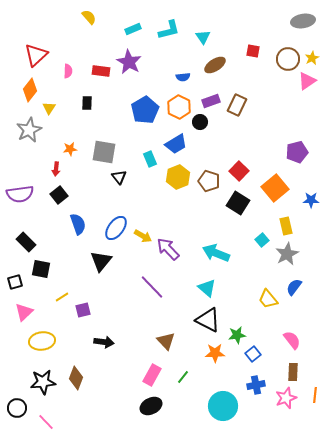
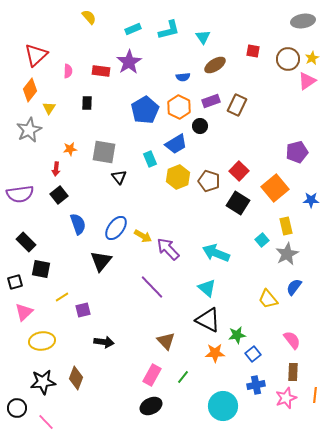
purple star at (129, 62): rotated 10 degrees clockwise
black circle at (200, 122): moved 4 px down
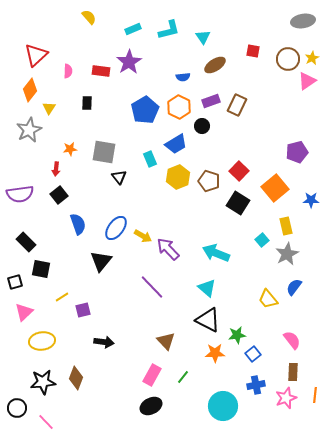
black circle at (200, 126): moved 2 px right
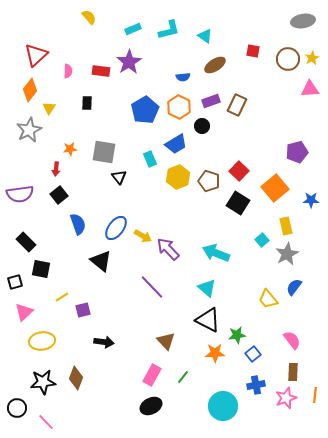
cyan triangle at (203, 37): moved 2 px right, 1 px up; rotated 21 degrees counterclockwise
pink triangle at (307, 81): moved 3 px right, 8 px down; rotated 30 degrees clockwise
black triangle at (101, 261): rotated 30 degrees counterclockwise
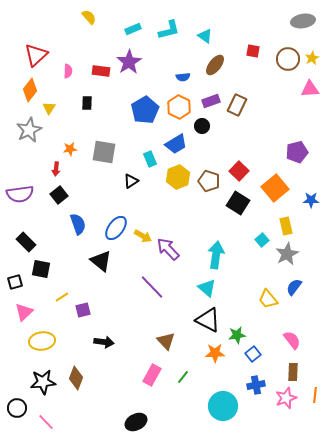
brown ellipse at (215, 65): rotated 20 degrees counterclockwise
black triangle at (119, 177): moved 12 px right, 4 px down; rotated 35 degrees clockwise
cyan arrow at (216, 253): moved 2 px down; rotated 76 degrees clockwise
black ellipse at (151, 406): moved 15 px left, 16 px down
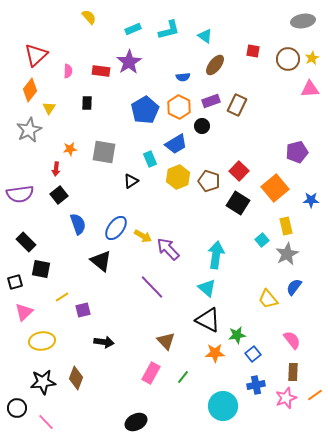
pink rectangle at (152, 375): moved 1 px left, 2 px up
orange line at (315, 395): rotated 49 degrees clockwise
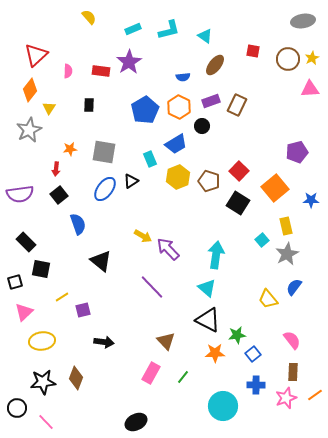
black rectangle at (87, 103): moved 2 px right, 2 px down
blue ellipse at (116, 228): moved 11 px left, 39 px up
blue cross at (256, 385): rotated 12 degrees clockwise
